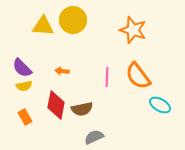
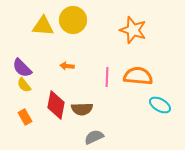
orange arrow: moved 5 px right, 5 px up
orange semicircle: rotated 132 degrees clockwise
yellow semicircle: moved 1 px up; rotated 63 degrees clockwise
brown semicircle: rotated 10 degrees clockwise
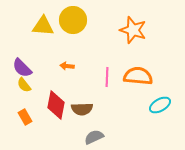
cyan ellipse: rotated 60 degrees counterclockwise
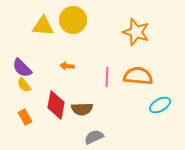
orange star: moved 3 px right, 2 px down
